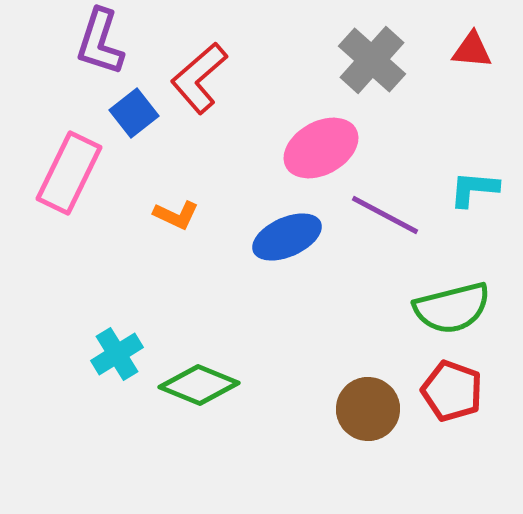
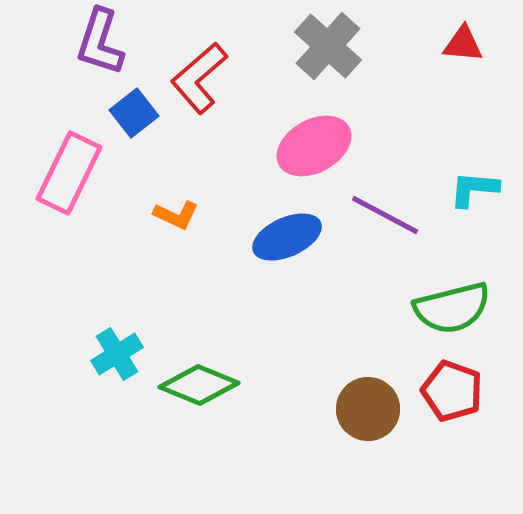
red triangle: moved 9 px left, 6 px up
gray cross: moved 44 px left, 14 px up
pink ellipse: moved 7 px left, 2 px up
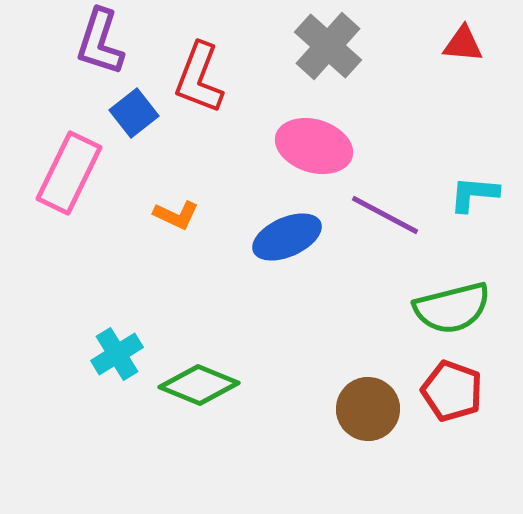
red L-shape: rotated 28 degrees counterclockwise
pink ellipse: rotated 46 degrees clockwise
cyan L-shape: moved 5 px down
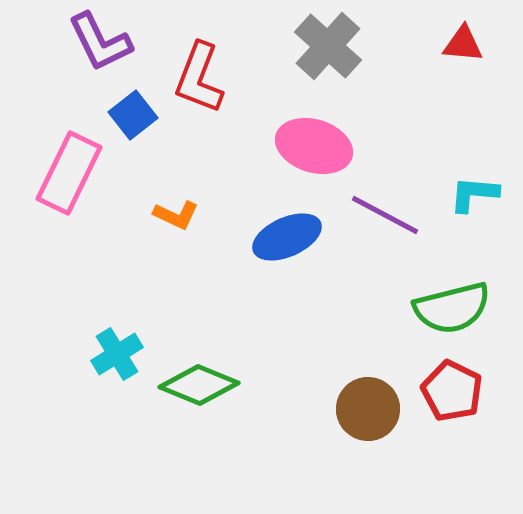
purple L-shape: rotated 44 degrees counterclockwise
blue square: moved 1 px left, 2 px down
red pentagon: rotated 6 degrees clockwise
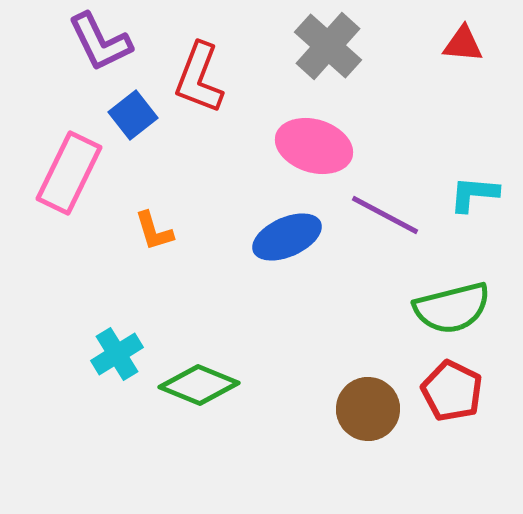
orange L-shape: moved 22 px left, 16 px down; rotated 48 degrees clockwise
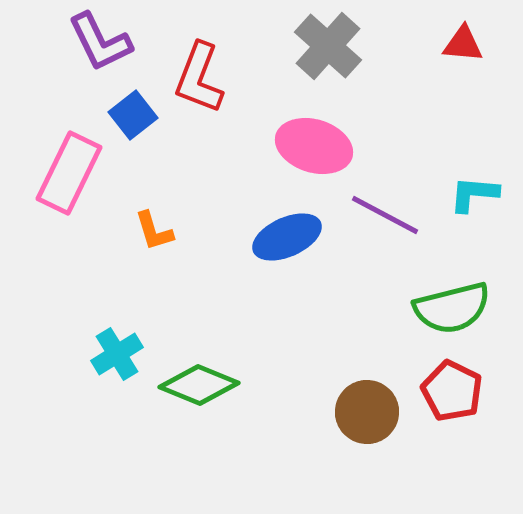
brown circle: moved 1 px left, 3 px down
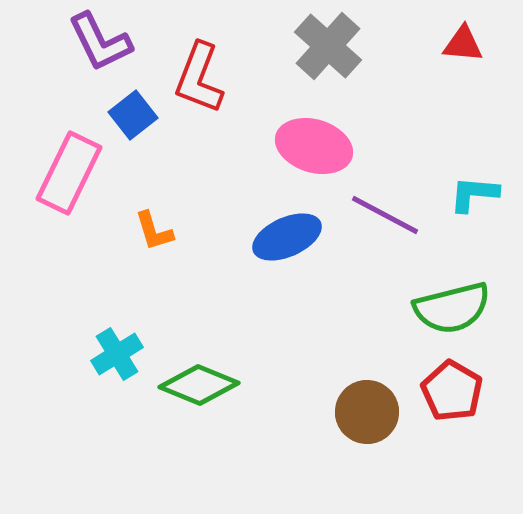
red pentagon: rotated 4 degrees clockwise
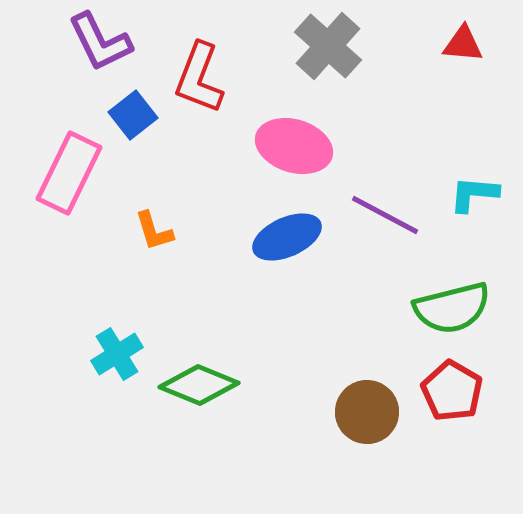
pink ellipse: moved 20 px left
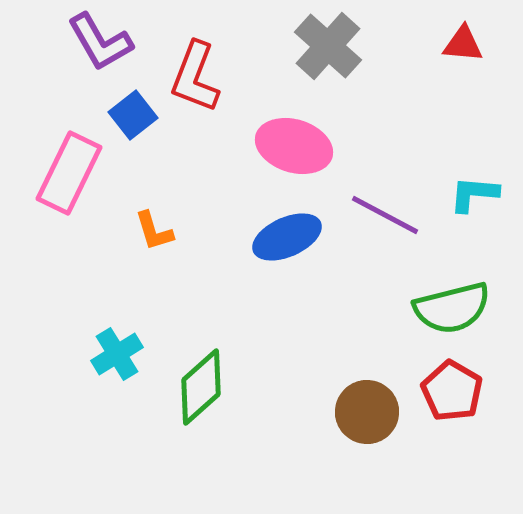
purple L-shape: rotated 4 degrees counterclockwise
red L-shape: moved 4 px left, 1 px up
green diamond: moved 2 px right, 2 px down; rotated 64 degrees counterclockwise
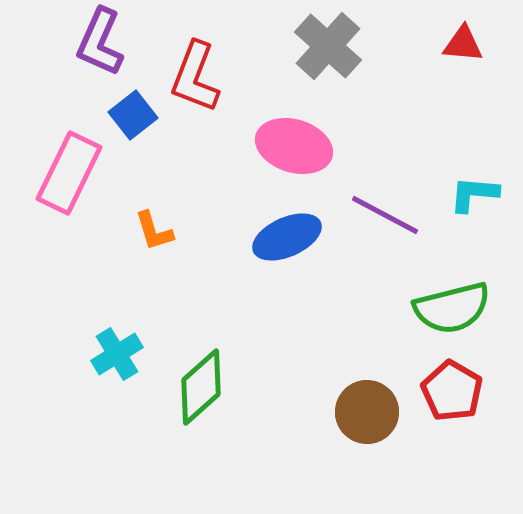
purple L-shape: rotated 54 degrees clockwise
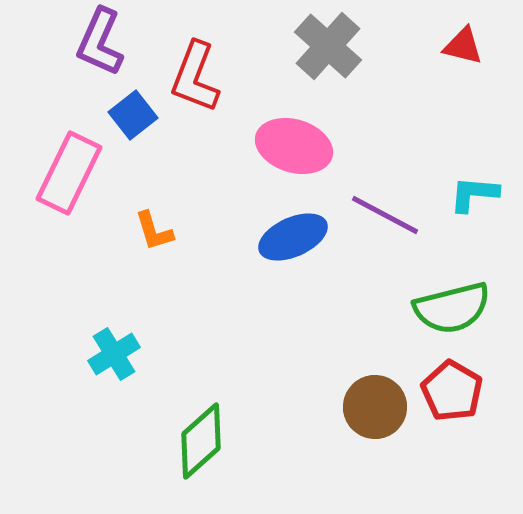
red triangle: moved 2 px down; rotated 9 degrees clockwise
blue ellipse: moved 6 px right
cyan cross: moved 3 px left
green diamond: moved 54 px down
brown circle: moved 8 px right, 5 px up
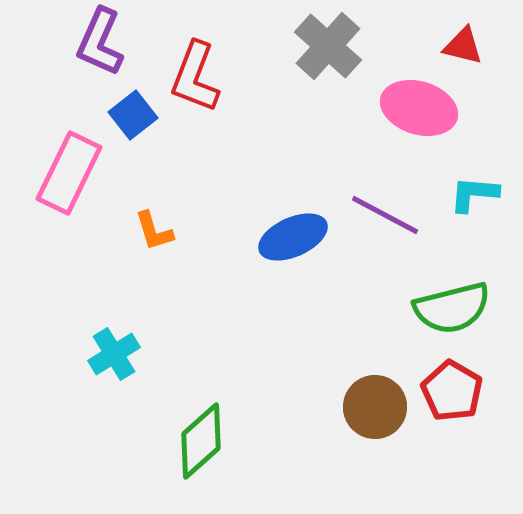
pink ellipse: moved 125 px right, 38 px up
